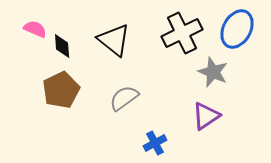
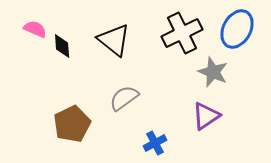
brown pentagon: moved 11 px right, 34 px down
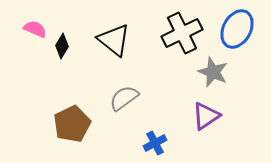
black diamond: rotated 35 degrees clockwise
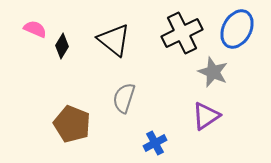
gray semicircle: rotated 36 degrees counterclockwise
brown pentagon: rotated 24 degrees counterclockwise
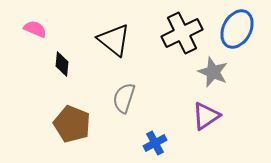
black diamond: moved 18 px down; rotated 25 degrees counterclockwise
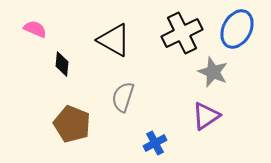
black triangle: rotated 9 degrees counterclockwise
gray semicircle: moved 1 px left, 1 px up
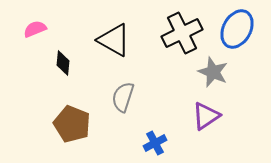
pink semicircle: rotated 45 degrees counterclockwise
black diamond: moved 1 px right, 1 px up
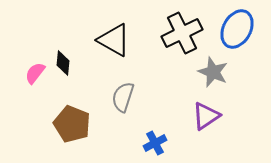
pink semicircle: moved 44 px down; rotated 30 degrees counterclockwise
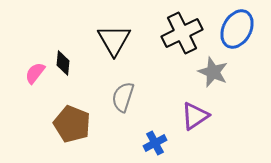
black triangle: rotated 30 degrees clockwise
purple triangle: moved 11 px left
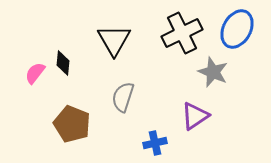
blue cross: rotated 15 degrees clockwise
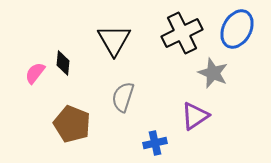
gray star: moved 1 px down
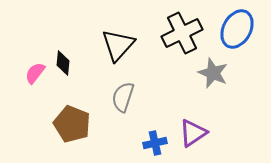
black triangle: moved 4 px right, 5 px down; rotated 12 degrees clockwise
purple triangle: moved 2 px left, 17 px down
